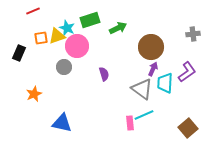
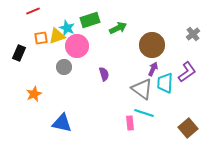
gray cross: rotated 32 degrees counterclockwise
brown circle: moved 1 px right, 2 px up
cyan line: moved 2 px up; rotated 42 degrees clockwise
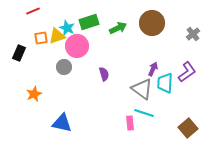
green rectangle: moved 1 px left, 2 px down
brown circle: moved 22 px up
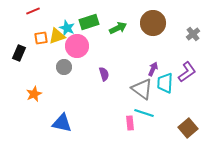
brown circle: moved 1 px right
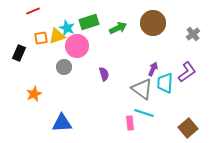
blue triangle: rotated 15 degrees counterclockwise
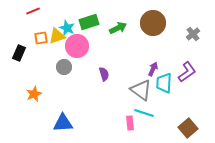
cyan trapezoid: moved 1 px left
gray triangle: moved 1 px left, 1 px down
blue triangle: moved 1 px right
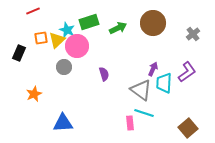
cyan star: moved 2 px down
yellow triangle: moved 4 px down; rotated 24 degrees counterclockwise
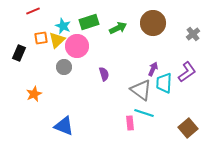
cyan star: moved 4 px left, 4 px up
blue triangle: moved 1 px right, 3 px down; rotated 25 degrees clockwise
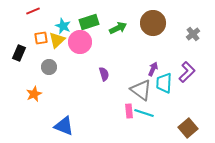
pink circle: moved 3 px right, 4 px up
gray circle: moved 15 px left
purple L-shape: rotated 10 degrees counterclockwise
pink rectangle: moved 1 px left, 12 px up
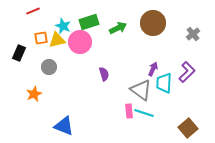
yellow triangle: rotated 30 degrees clockwise
